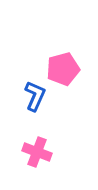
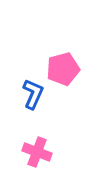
blue L-shape: moved 2 px left, 2 px up
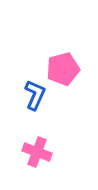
blue L-shape: moved 2 px right, 1 px down
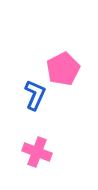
pink pentagon: rotated 12 degrees counterclockwise
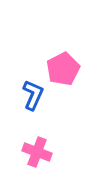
blue L-shape: moved 2 px left
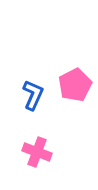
pink pentagon: moved 12 px right, 16 px down
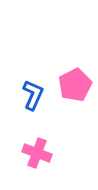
pink cross: moved 1 px down
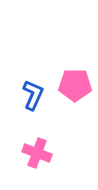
pink pentagon: rotated 28 degrees clockwise
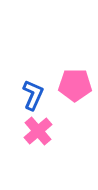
pink cross: moved 1 px right, 22 px up; rotated 28 degrees clockwise
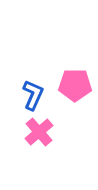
pink cross: moved 1 px right, 1 px down
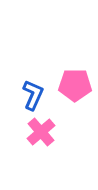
pink cross: moved 2 px right
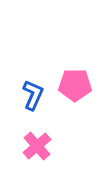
pink cross: moved 4 px left, 14 px down
